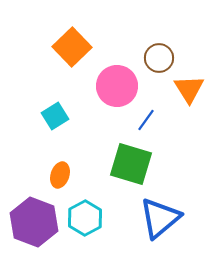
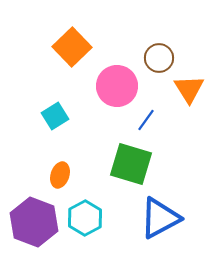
blue triangle: rotated 12 degrees clockwise
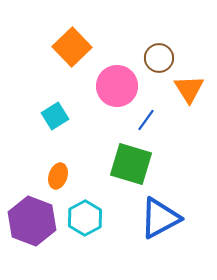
orange ellipse: moved 2 px left, 1 px down
purple hexagon: moved 2 px left, 1 px up
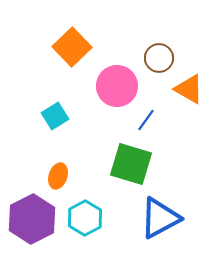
orange triangle: rotated 28 degrees counterclockwise
purple hexagon: moved 2 px up; rotated 12 degrees clockwise
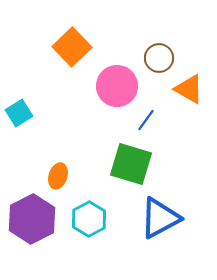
cyan square: moved 36 px left, 3 px up
cyan hexagon: moved 4 px right, 1 px down
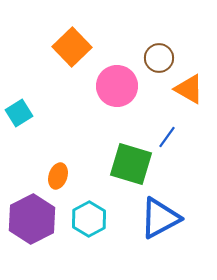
blue line: moved 21 px right, 17 px down
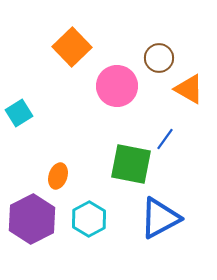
blue line: moved 2 px left, 2 px down
green square: rotated 6 degrees counterclockwise
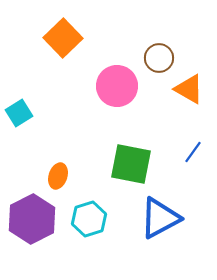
orange square: moved 9 px left, 9 px up
blue line: moved 28 px right, 13 px down
cyan hexagon: rotated 12 degrees clockwise
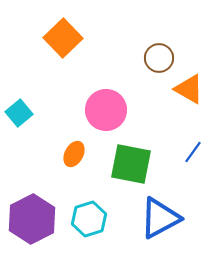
pink circle: moved 11 px left, 24 px down
cyan square: rotated 8 degrees counterclockwise
orange ellipse: moved 16 px right, 22 px up; rotated 10 degrees clockwise
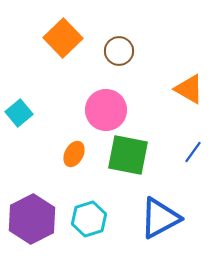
brown circle: moved 40 px left, 7 px up
green square: moved 3 px left, 9 px up
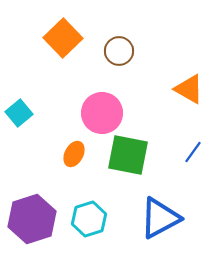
pink circle: moved 4 px left, 3 px down
purple hexagon: rotated 9 degrees clockwise
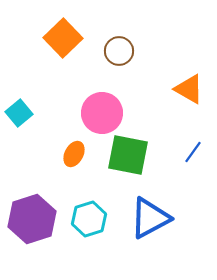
blue triangle: moved 10 px left
